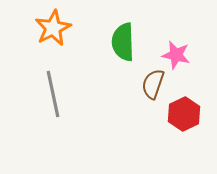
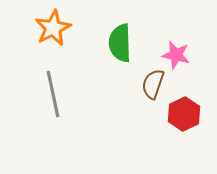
green semicircle: moved 3 px left, 1 px down
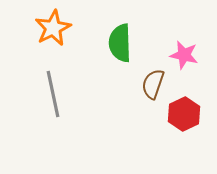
pink star: moved 8 px right
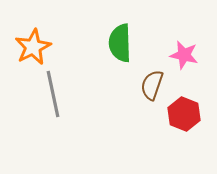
orange star: moved 20 px left, 19 px down
brown semicircle: moved 1 px left, 1 px down
red hexagon: rotated 12 degrees counterclockwise
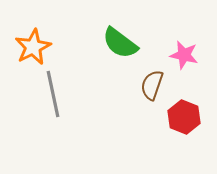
green semicircle: rotated 51 degrees counterclockwise
red hexagon: moved 3 px down
